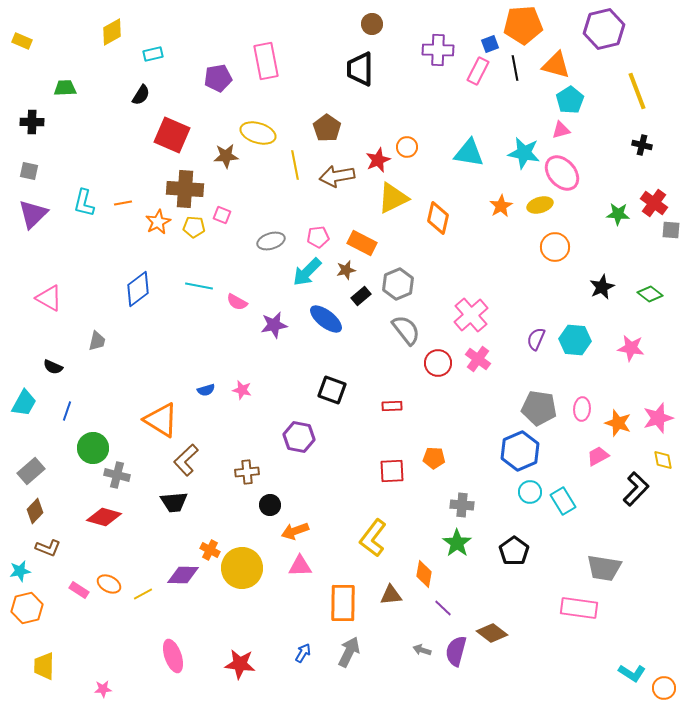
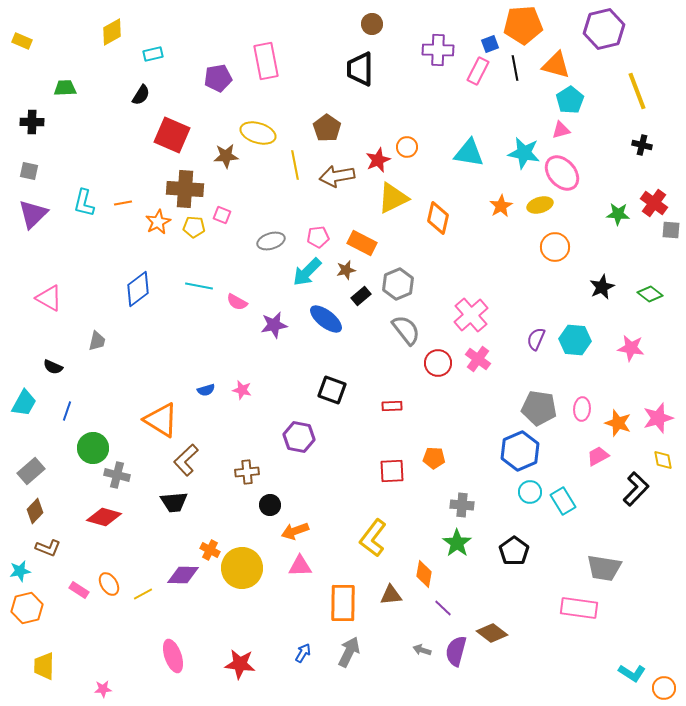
orange ellipse at (109, 584): rotated 30 degrees clockwise
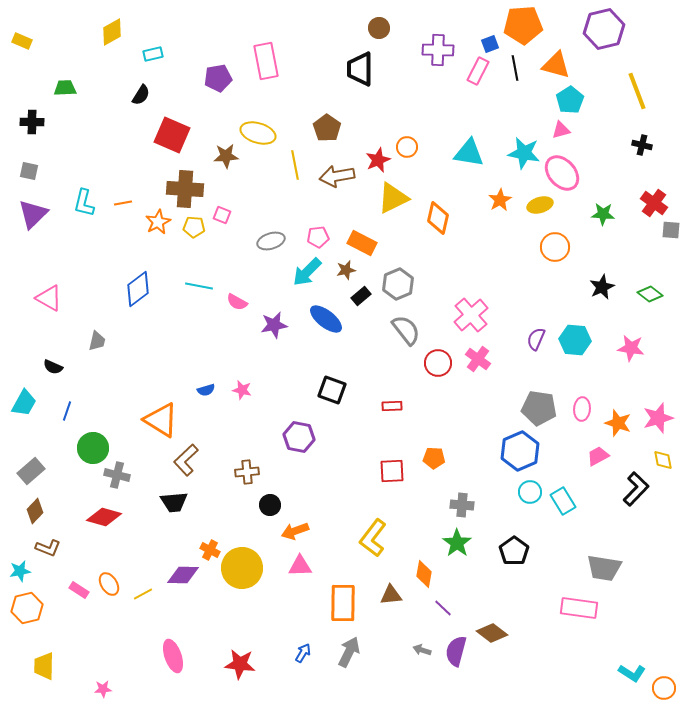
brown circle at (372, 24): moved 7 px right, 4 px down
orange star at (501, 206): moved 1 px left, 6 px up
green star at (618, 214): moved 15 px left
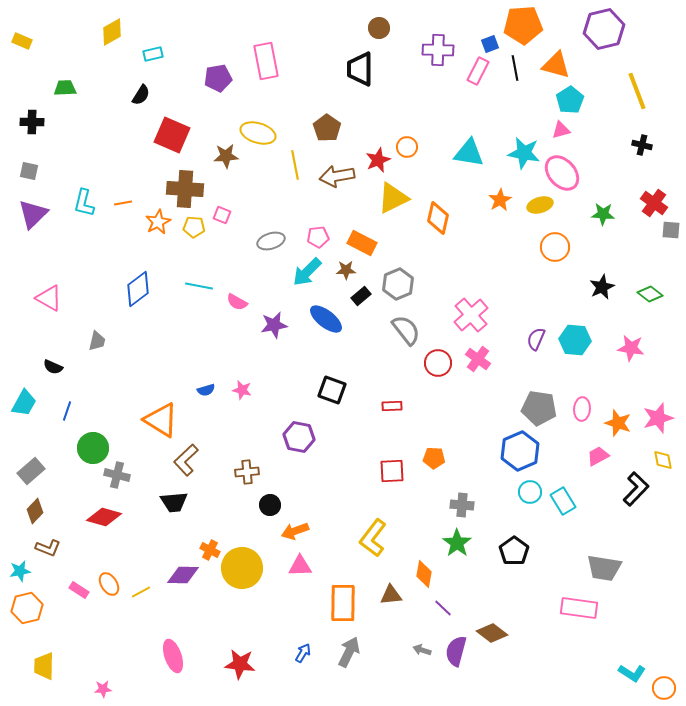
brown star at (346, 270): rotated 12 degrees clockwise
yellow line at (143, 594): moved 2 px left, 2 px up
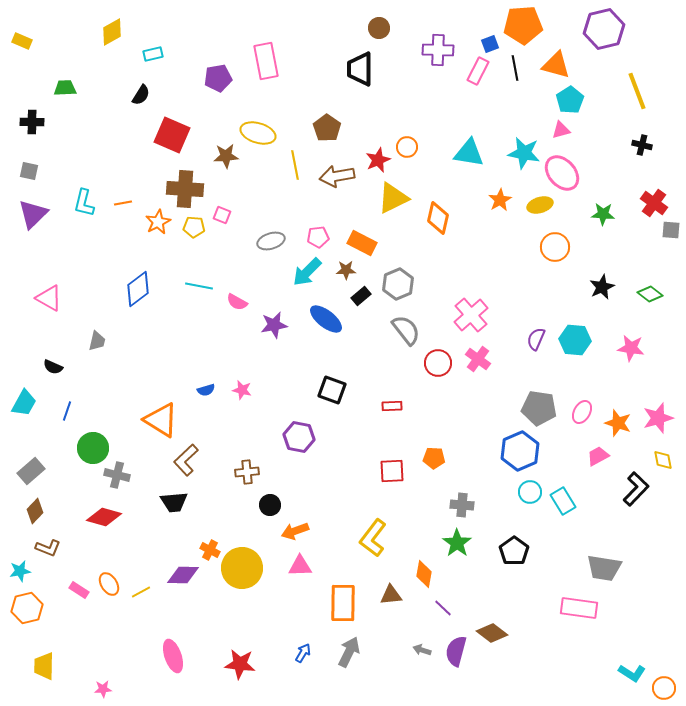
pink ellipse at (582, 409): moved 3 px down; rotated 25 degrees clockwise
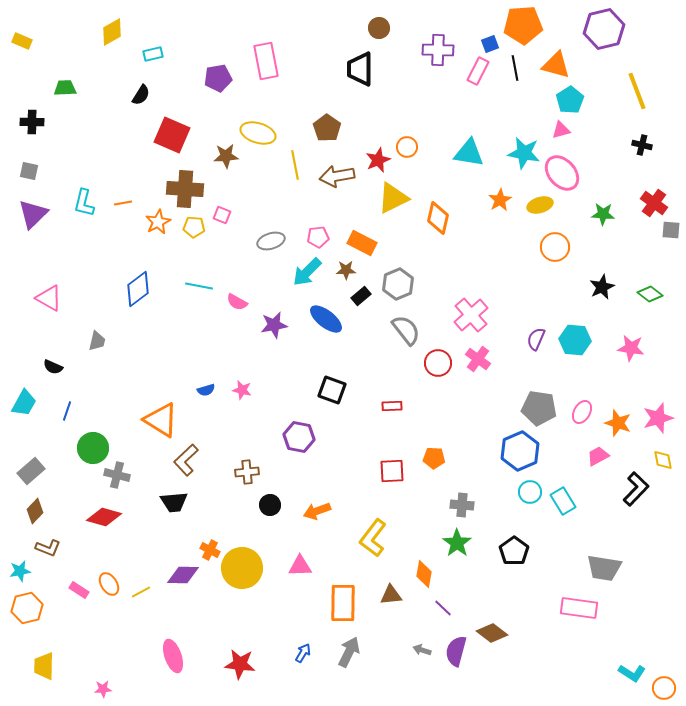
orange arrow at (295, 531): moved 22 px right, 20 px up
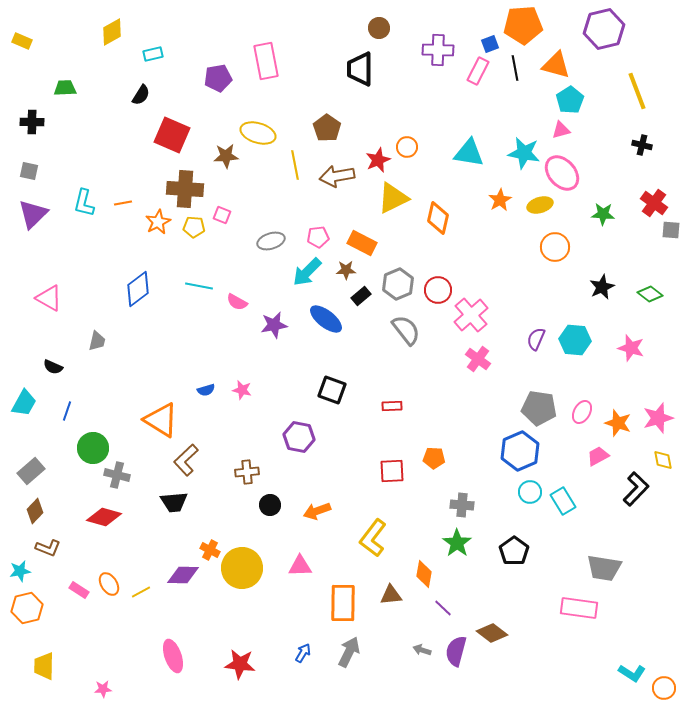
pink star at (631, 348): rotated 8 degrees clockwise
red circle at (438, 363): moved 73 px up
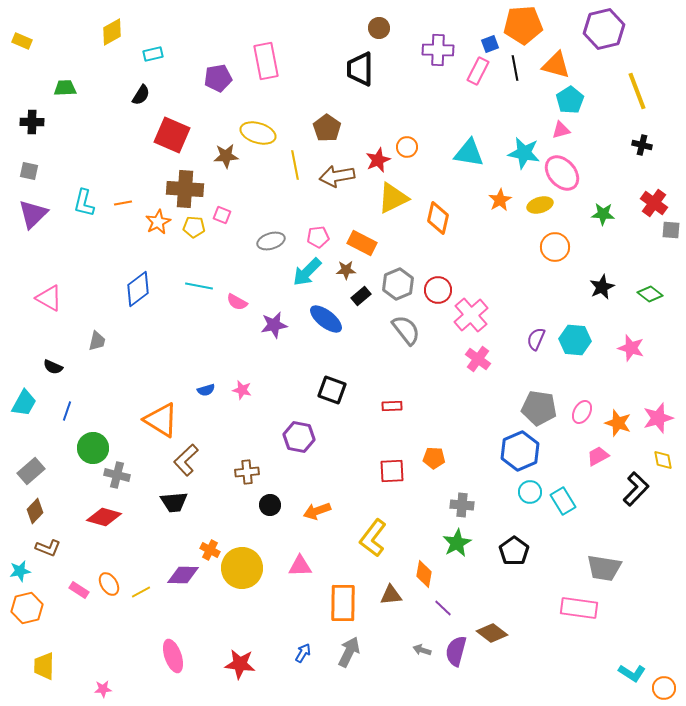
green star at (457, 543): rotated 8 degrees clockwise
